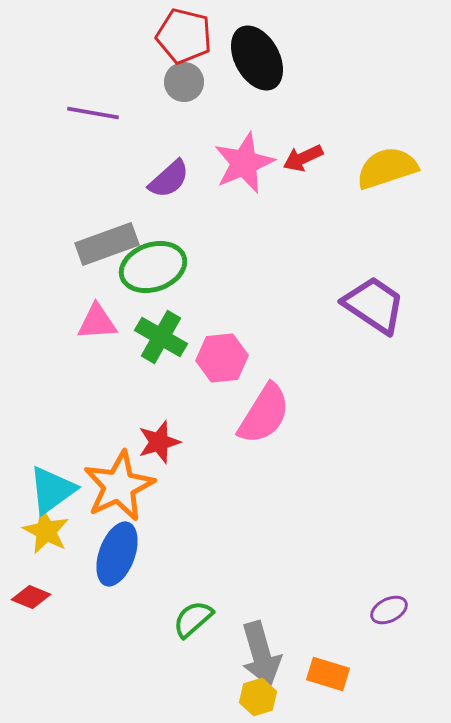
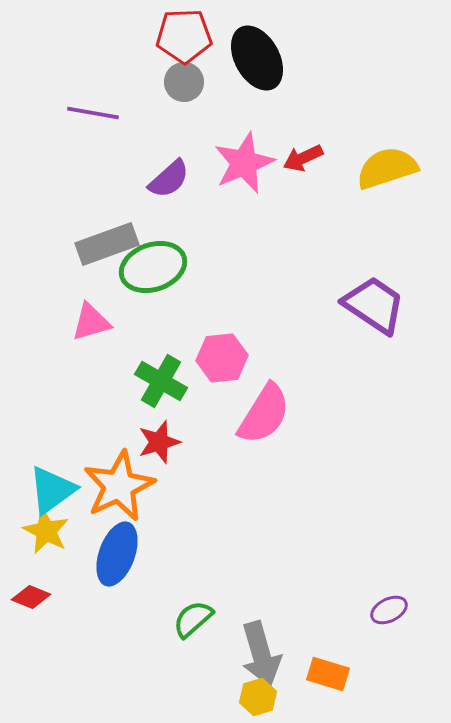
red pentagon: rotated 16 degrees counterclockwise
pink triangle: moved 6 px left; rotated 12 degrees counterclockwise
green cross: moved 44 px down
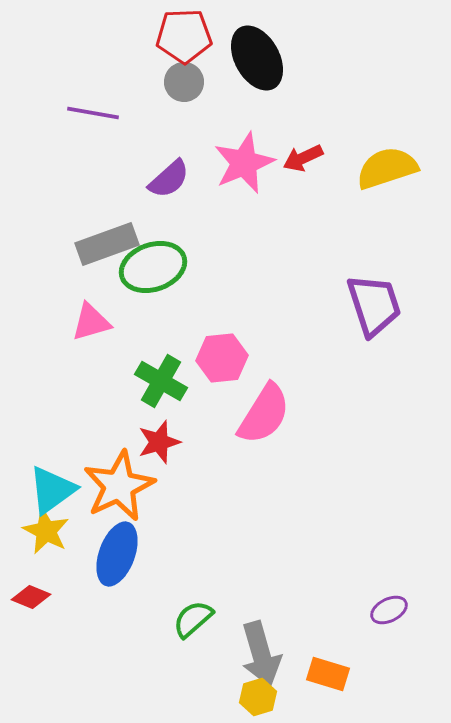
purple trapezoid: rotated 38 degrees clockwise
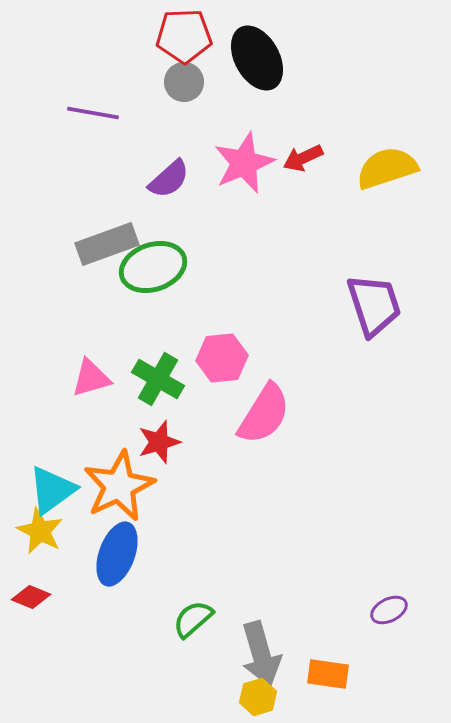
pink triangle: moved 56 px down
green cross: moved 3 px left, 2 px up
yellow star: moved 6 px left
orange rectangle: rotated 9 degrees counterclockwise
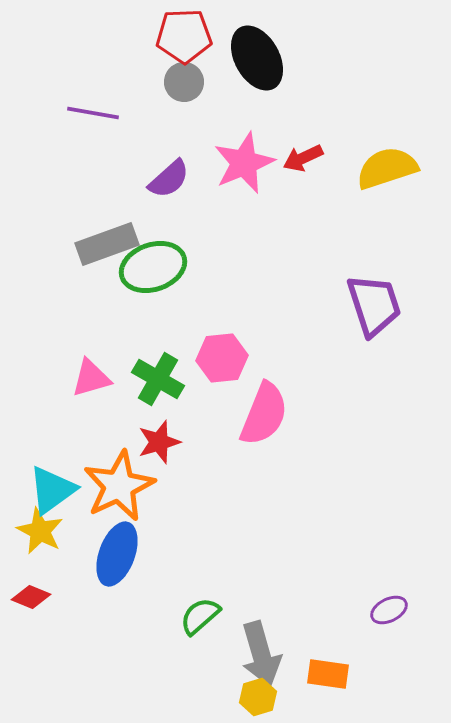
pink semicircle: rotated 10 degrees counterclockwise
green semicircle: moved 7 px right, 3 px up
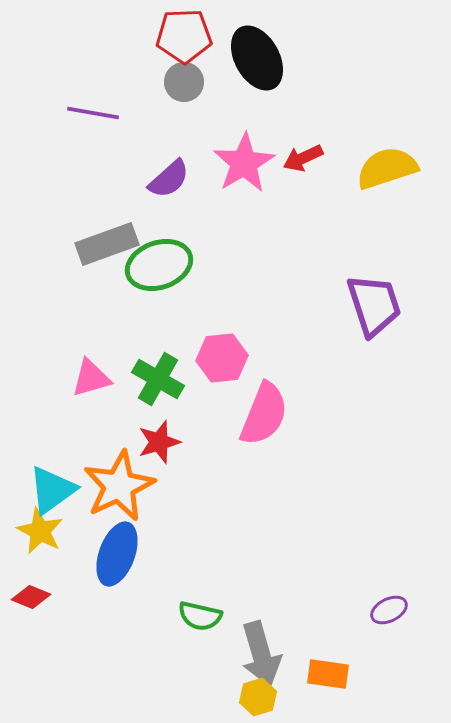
pink star: rotated 8 degrees counterclockwise
green ellipse: moved 6 px right, 2 px up
green semicircle: rotated 126 degrees counterclockwise
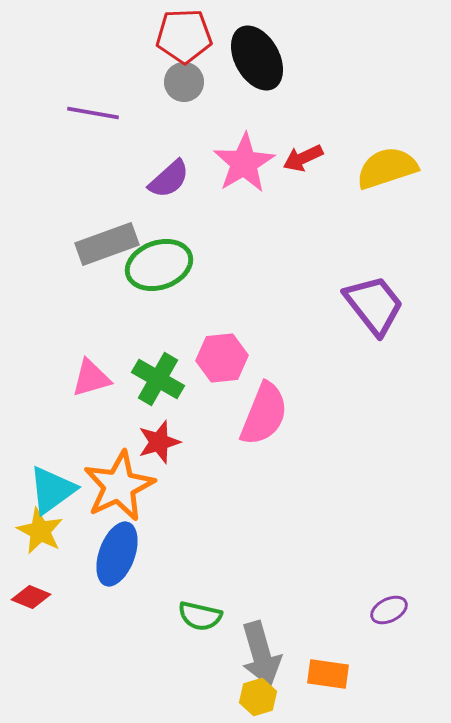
purple trapezoid: rotated 20 degrees counterclockwise
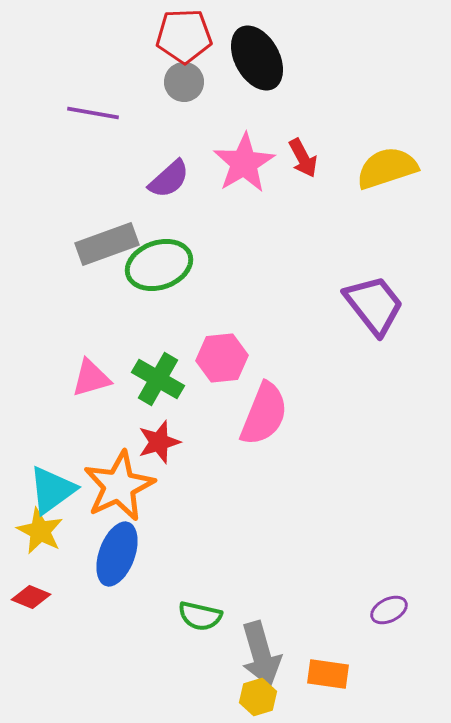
red arrow: rotated 93 degrees counterclockwise
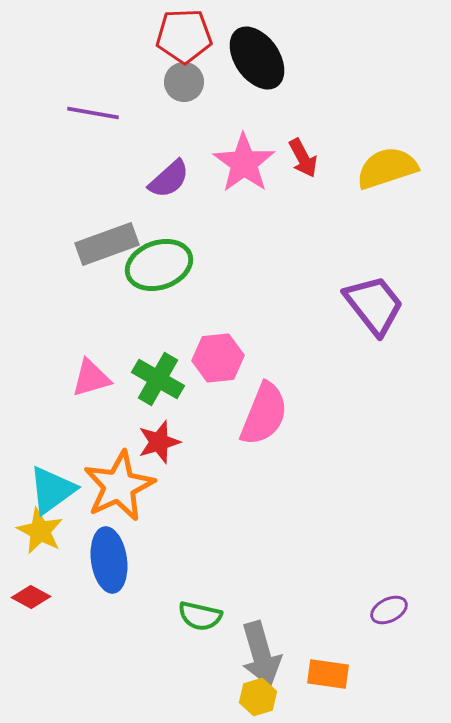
black ellipse: rotated 6 degrees counterclockwise
pink star: rotated 6 degrees counterclockwise
pink hexagon: moved 4 px left
blue ellipse: moved 8 px left, 6 px down; rotated 28 degrees counterclockwise
red diamond: rotated 6 degrees clockwise
